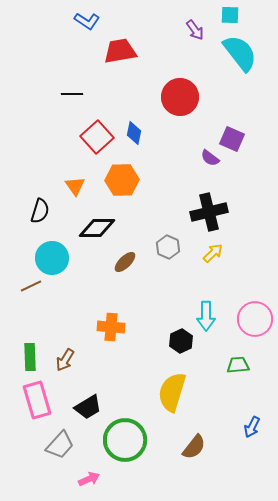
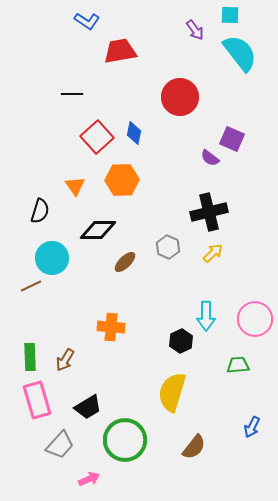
black diamond: moved 1 px right, 2 px down
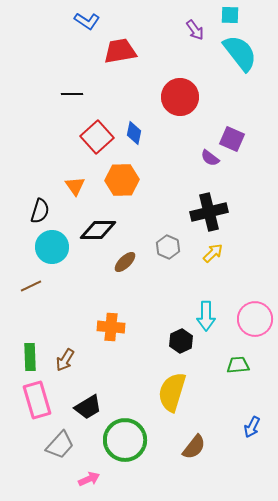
cyan circle: moved 11 px up
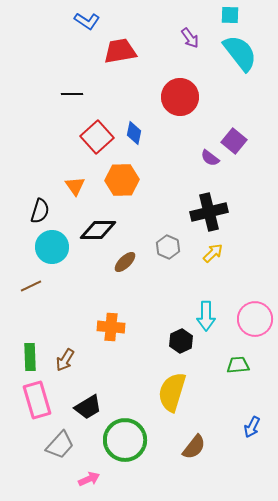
purple arrow: moved 5 px left, 8 px down
purple square: moved 2 px right, 2 px down; rotated 15 degrees clockwise
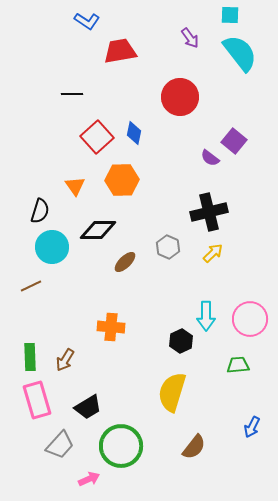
pink circle: moved 5 px left
green circle: moved 4 px left, 6 px down
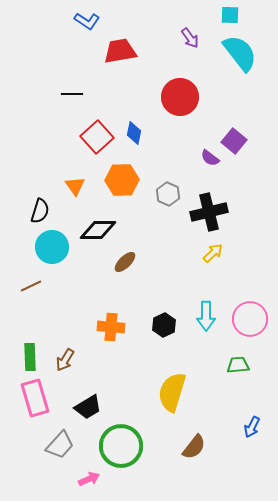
gray hexagon: moved 53 px up
black hexagon: moved 17 px left, 16 px up
pink rectangle: moved 2 px left, 2 px up
